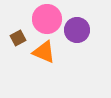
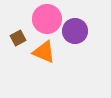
purple circle: moved 2 px left, 1 px down
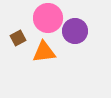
pink circle: moved 1 px right, 1 px up
orange triangle: rotated 30 degrees counterclockwise
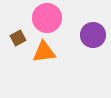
pink circle: moved 1 px left
purple circle: moved 18 px right, 4 px down
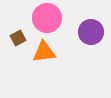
purple circle: moved 2 px left, 3 px up
